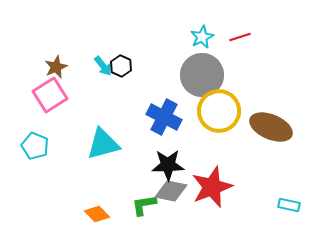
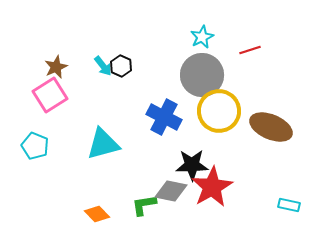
red line: moved 10 px right, 13 px down
black star: moved 24 px right
red star: rotated 9 degrees counterclockwise
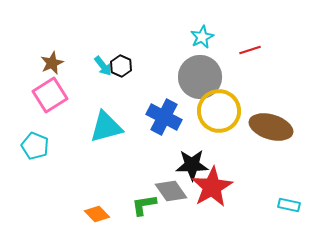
brown star: moved 4 px left, 4 px up
gray circle: moved 2 px left, 2 px down
brown ellipse: rotated 6 degrees counterclockwise
cyan triangle: moved 3 px right, 17 px up
gray diamond: rotated 44 degrees clockwise
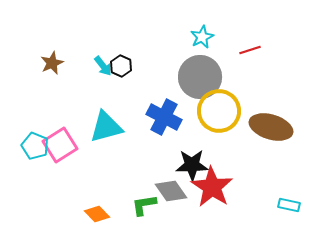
pink square: moved 10 px right, 50 px down
red star: rotated 9 degrees counterclockwise
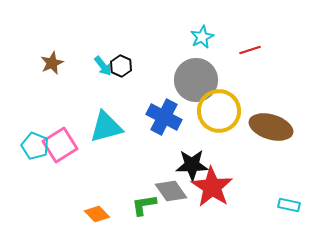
gray circle: moved 4 px left, 3 px down
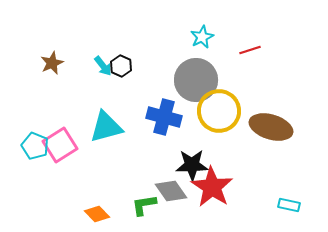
blue cross: rotated 12 degrees counterclockwise
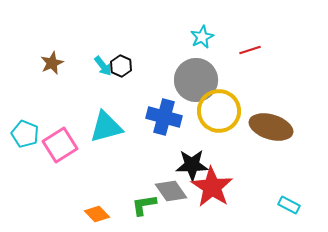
cyan pentagon: moved 10 px left, 12 px up
cyan rectangle: rotated 15 degrees clockwise
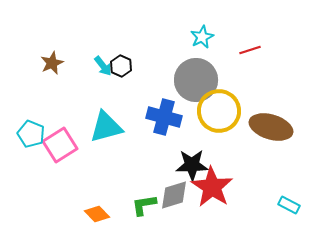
cyan pentagon: moved 6 px right
gray diamond: moved 3 px right, 4 px down; rotated 72 degrees counterclockwise
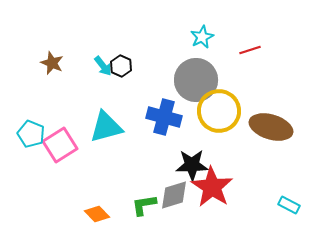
brown star: rotated 25 degrees counterclockwise
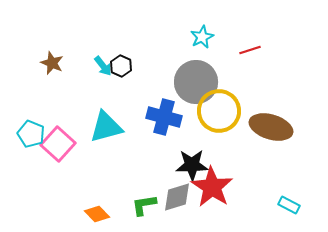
gray circle: moved 2 px down
pink square: moved 2 px left, 1 px up; rotated 16 degrees counterclockwise
gray diamond: moved 3 px right, 2 px down
